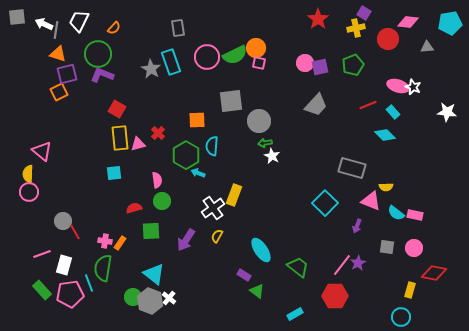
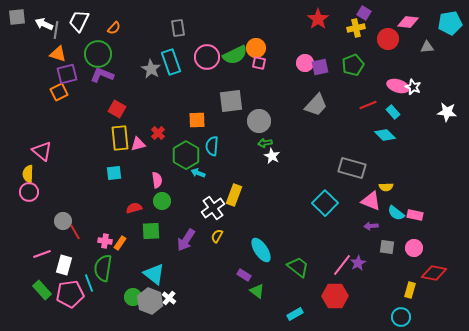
purple arrow at (357, 226): moved 14 px right; rotated 64 degrees clockwise
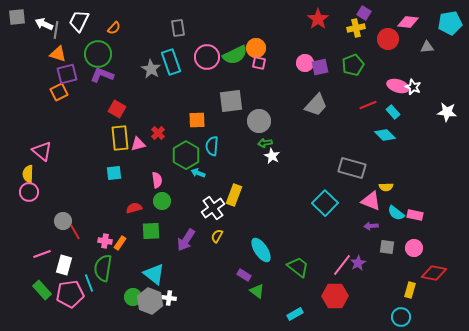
white cross at (169, 298): rotated 32 degrees counterclockwise
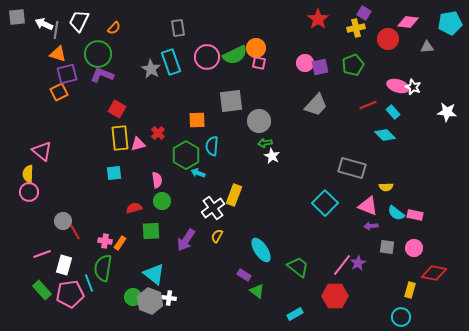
pink triangle at (371, 201): moved 3 px left, 5 px down
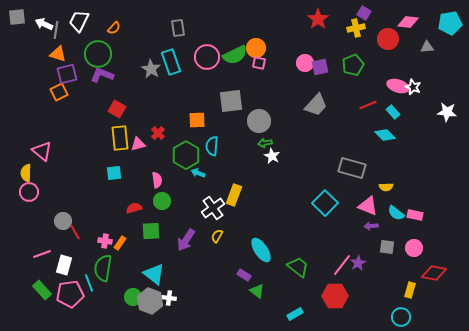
yellow semicircle at (28, 174): moved 2 px left, 1 px up
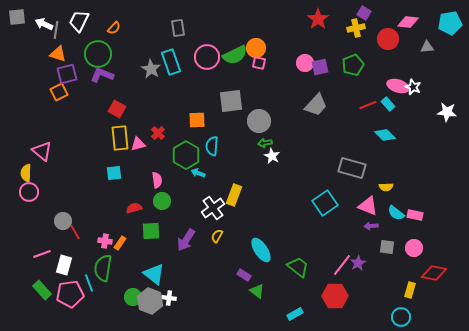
cyan rectangle at (393, 112): moved 5 px left, 8 px up
cyan square at (325, 203): rotated 10 degrees clockwise
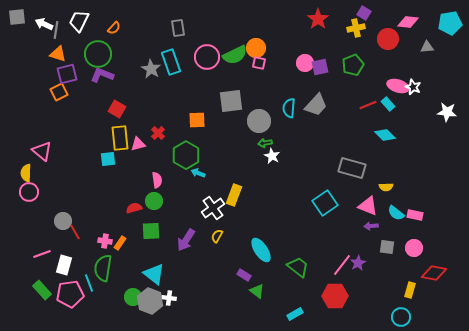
cyan semicircle at (212, 146): moved 77 px right, 38 px up
cyan square at (114, 173): moved 6 px left, 14 px up
green circle at (162, 201): moved 8 px left
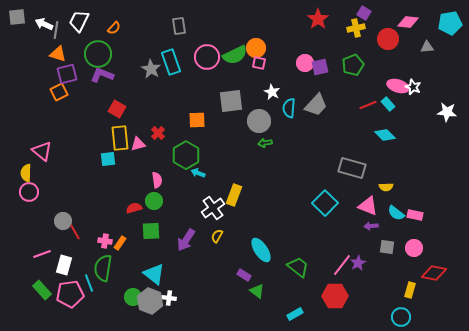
gray rectangle at (178, 28): moved 1 px right, 2 px up
white star at (272, 156): moved 64 px up
cyan square at (325, 203): rotated 10 degrees counterclockwise
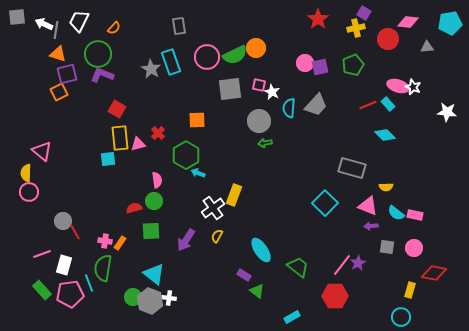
pink square at (259, 63): moved 22 px down
gray square at (231, 101): moved 1 px left, 12 px up
cyan rectangle at (295, 314): moved 3 px left, 3 px down
